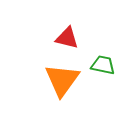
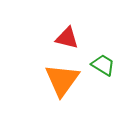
green trapezoid: rotated 20 degrees clockwise
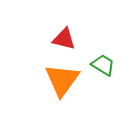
red triangle: moved 3 px left, 1 px down
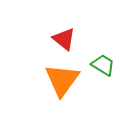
red triangle: rotated 25 degrees clockwise
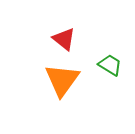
green trapezoid: moved 7 px right
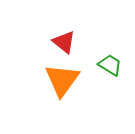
red triangle: moved 3 px down
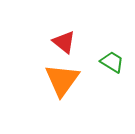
green trapezoid: moved 2 px right, 3 px up
